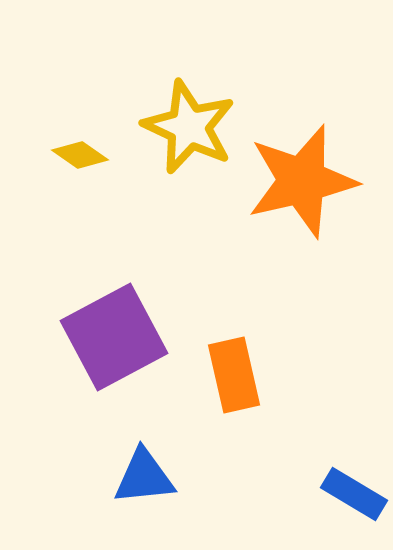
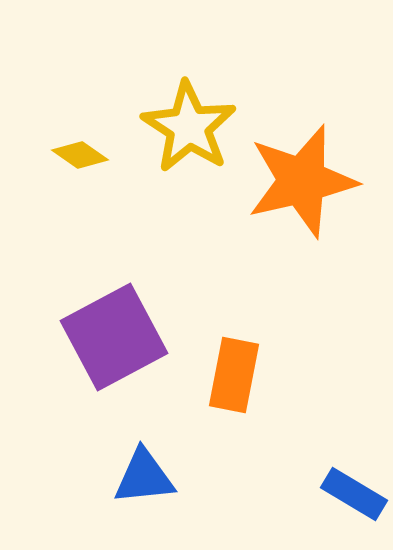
yellow star: rotated 8 degrees clockwise
orange rectangle: rotated 24 degrees clockwise
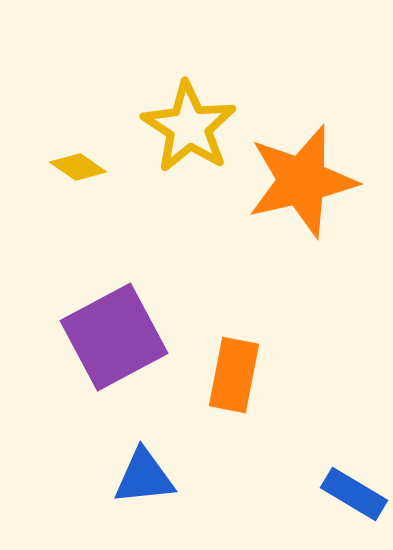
yellow diamond: moved 2 px left, 12 px down
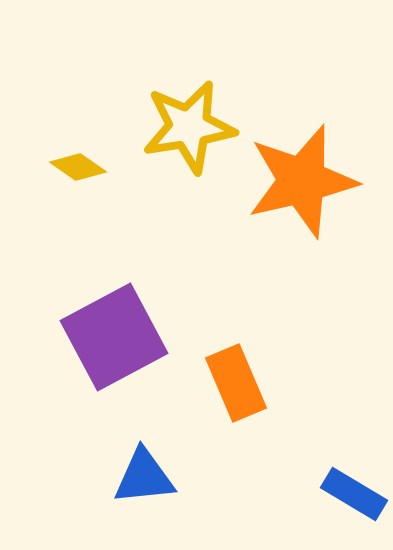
yellow star: rotated 30 degrees clockwise
orange rectangle: moved 2 px right, 8 px down; rotated 34 degrees counterclockwise
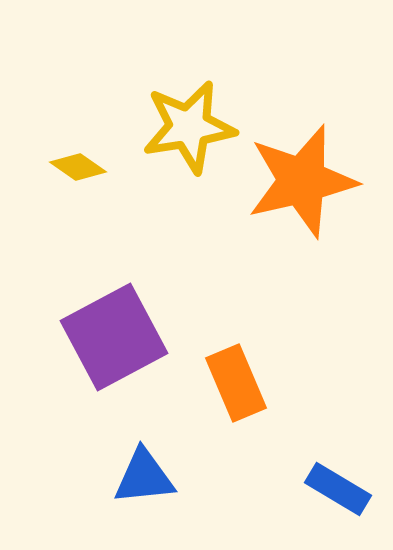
blue rectangle: moved 16 px left, 5 px up
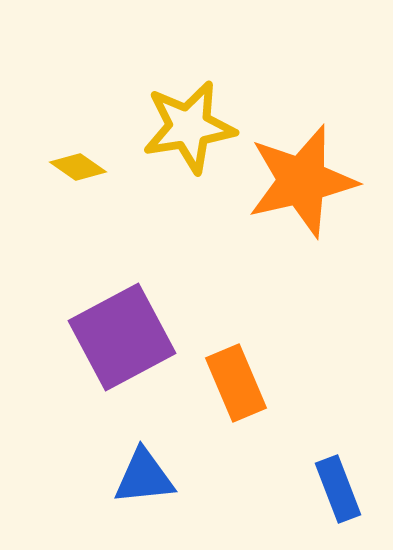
purple square: moved 8 px right
blue rectangle: rotated 38 degrees clockwise
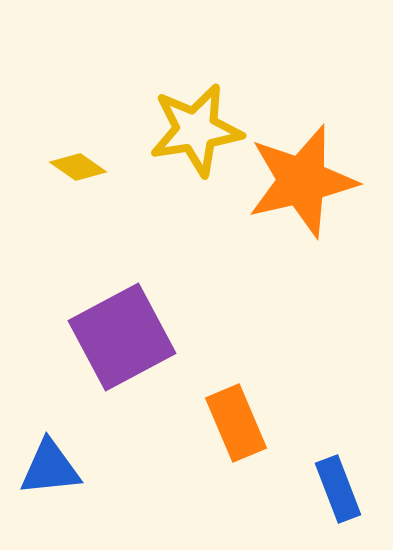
yellow star: moved 7 px right, 3 px down
orange rectangle: moved 40 px down
blue triangle: moved 94 px left, 9 px up
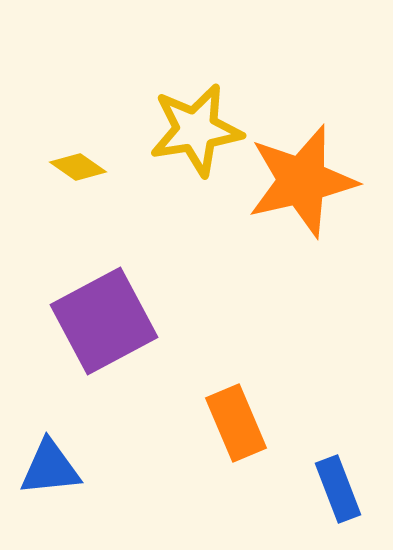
purple square: moved 18 px left, 16 px up
